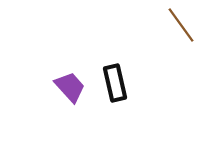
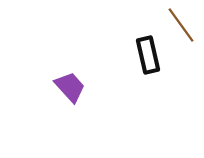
black rectangle: moved 33 px right, 28 px up
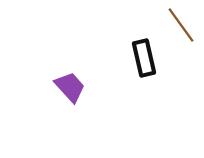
black rectangle: moved 4 px left, 3 px down
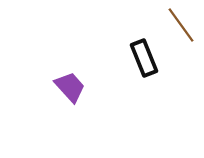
black rectangle: rotated 9 degrees counterclockwise
